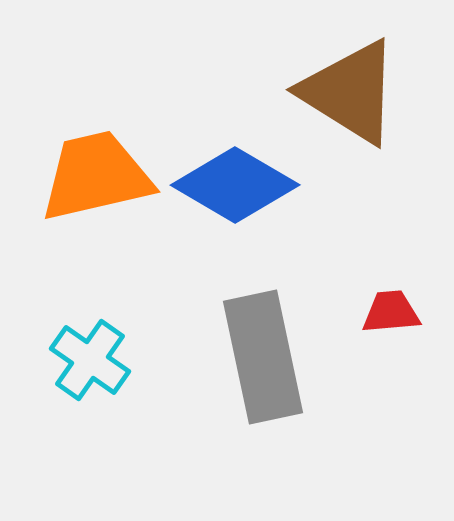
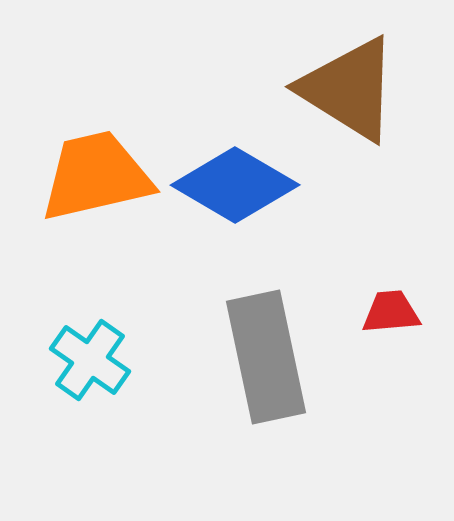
brown triangle: moved 1 px left, 3 px up
gray rectangle: moved 3 px right
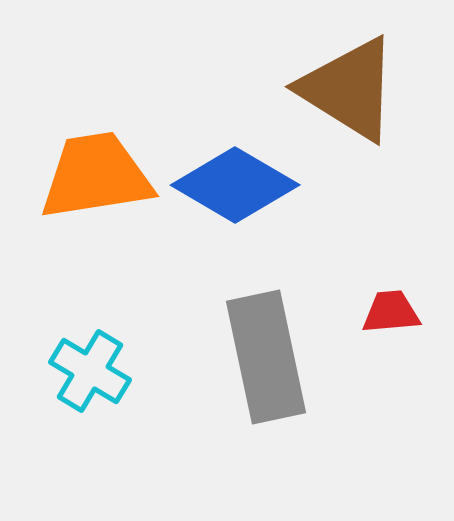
orange trapezoid: rotated 4 degrees clockwise
cyan cross: moved 11 px down; rotated 4 degrees counterclockwise
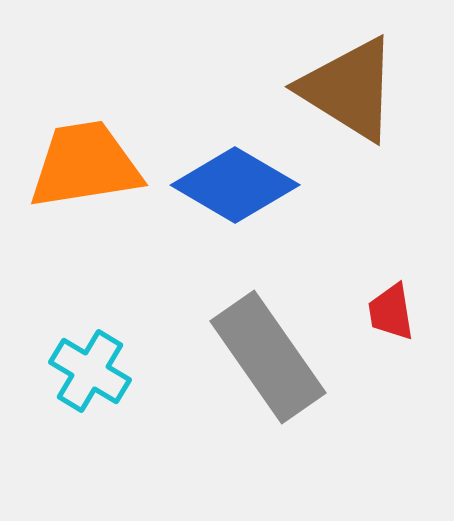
orange trapezoid: moved 11 px left, 11 px up
red trapezoid: rotated 94 degrees counterclockwise
gray rectangle: moved 2 px right; rotated 23 degrees counterclockwise
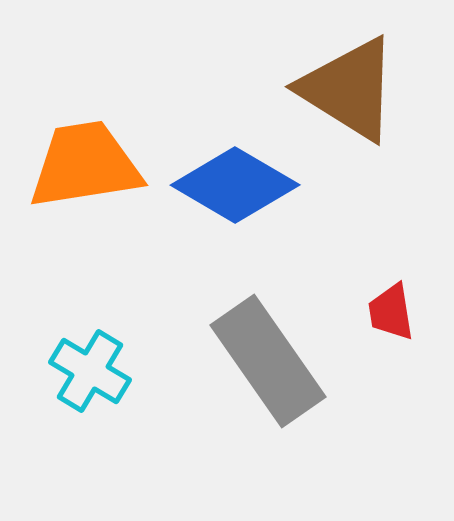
gray rectangle: moved 4 px down
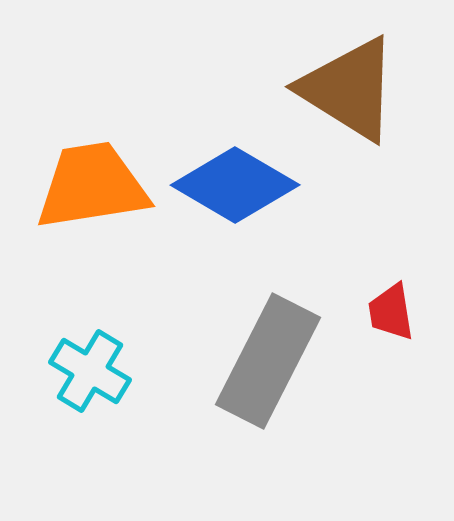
orange trapezoid: moved 7 px right, 21 px down
gray rectangle: rotated 62 degrees clockwise
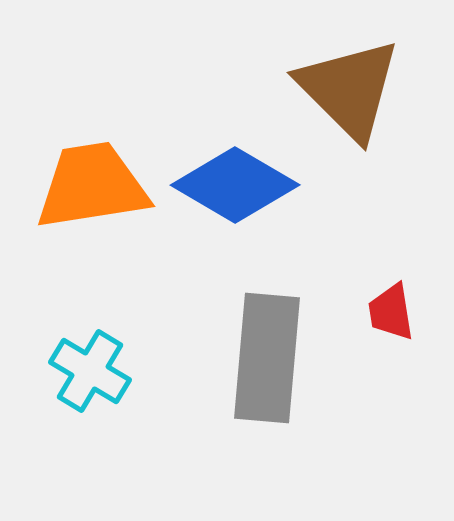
brown triangle: rotated 13 degrees clockwise
gray rectangle: moved 1 px left, 3 px up; rotated 22 degrees counterclockwise
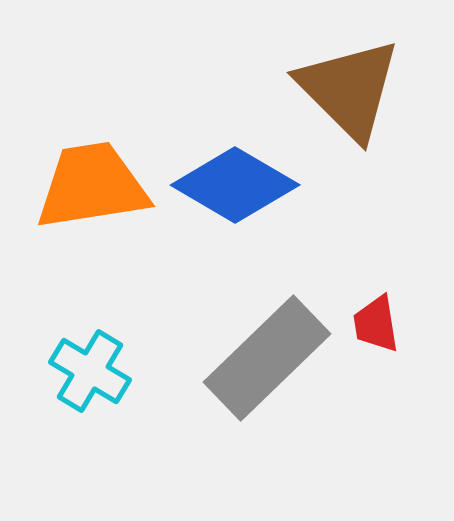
red trapezoid: moved 15 px left, 12 px down
gray rectangle: rotated 41 degrees clockwise
